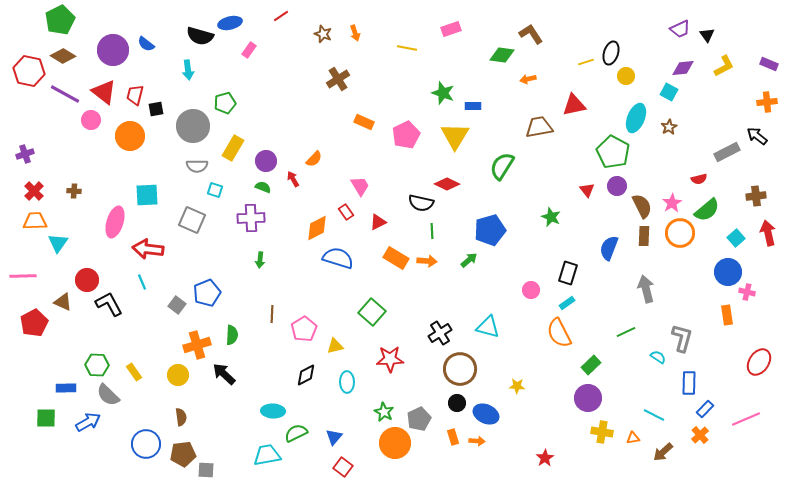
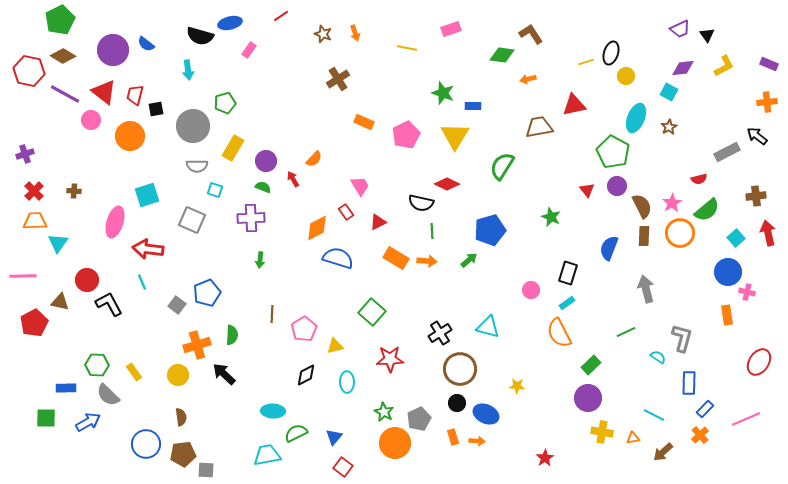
cyan square at (147, 195): rotated 15 degrees counterclockwise
brown triangle at (63, 302): moved 3 px left; rotated 12 degrees counterclockwise
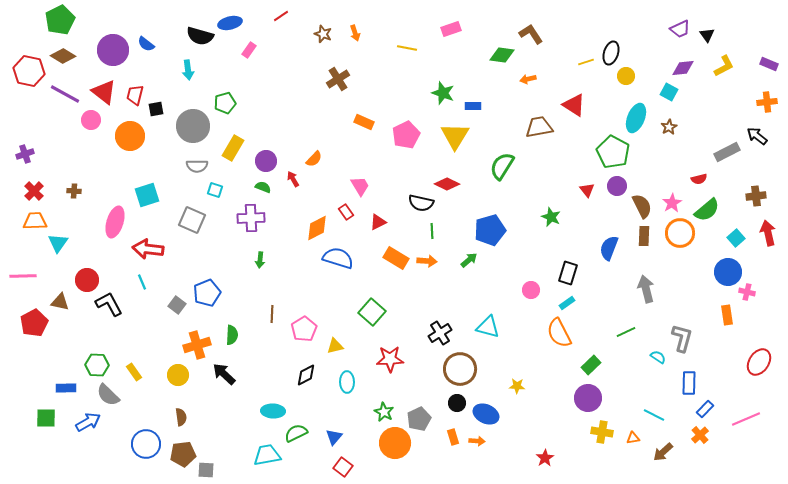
red triangle at (574, 105): rotated 45 degrees clockwise
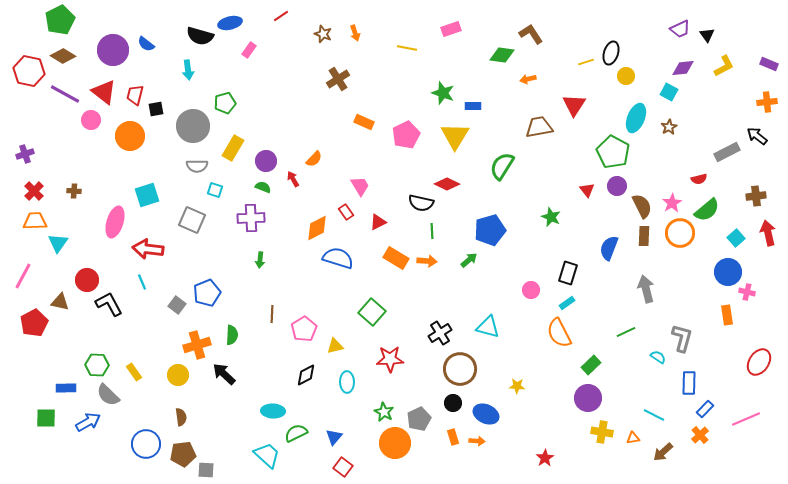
red triangle at (574, 105): rotated 30 degrees clockwise
pink line at (23, 276): rotated 60 degrees counterclockwise
black circle at (457, 403): moved 4 px left
cyan trapezoid at (267, 455): rotated 52 degrees clockwise
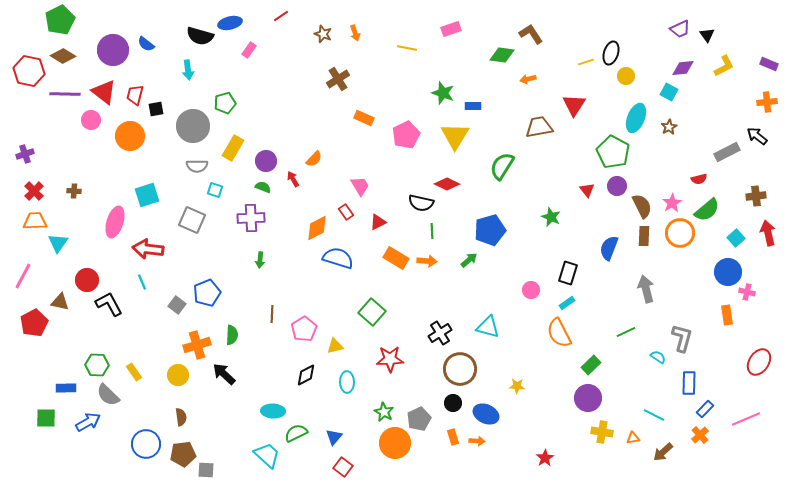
purple line at (65, 94): rotated 28 degrees counterclockwise
orange rectangle at (364, 122): moved 4 px up
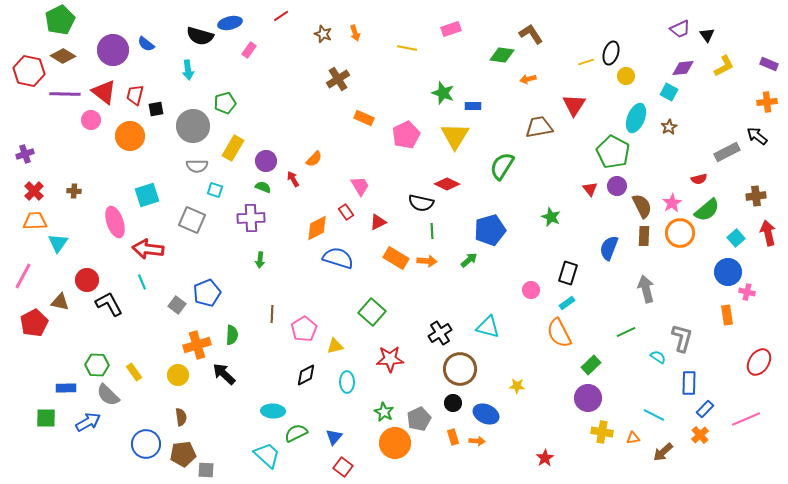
red triangle at (587, 190): moved 3 px right, 1 px up
pink ellipse at (115, 222): rotated 36 degrees counterclockwise
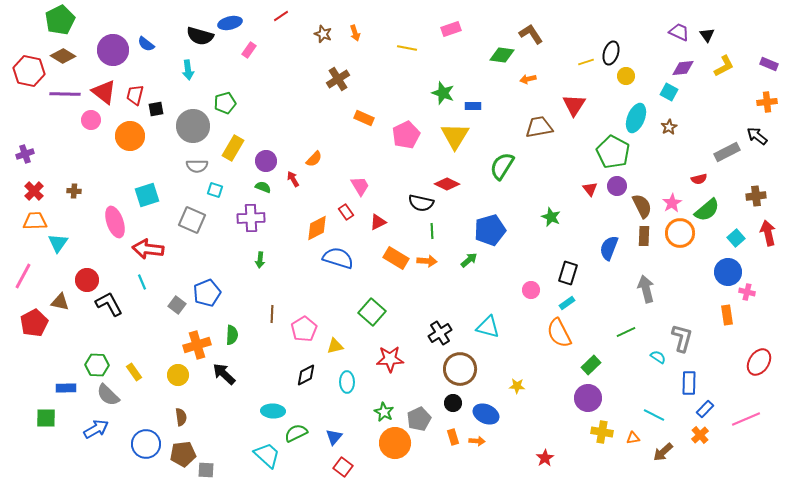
purple trapezoid at (680, 29): moved 1 px left, 3 px down; rotated 130 degrees counterclockwise
blue arrow at (88, 422): moved 8 px right, 7 px down
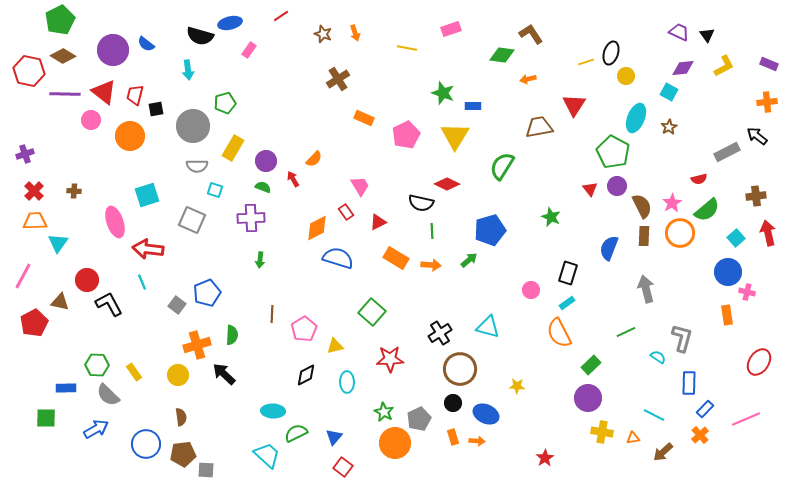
orange arrow at (427, 261): moved 4 px right, 4 px down
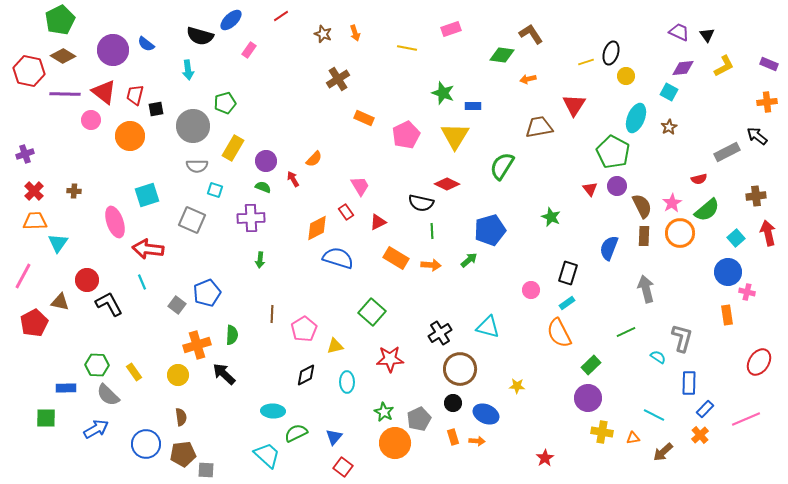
blue ellipse at (230, 23): moved 1 px right, 3 px up; rotated 30 degrees counterclockwise
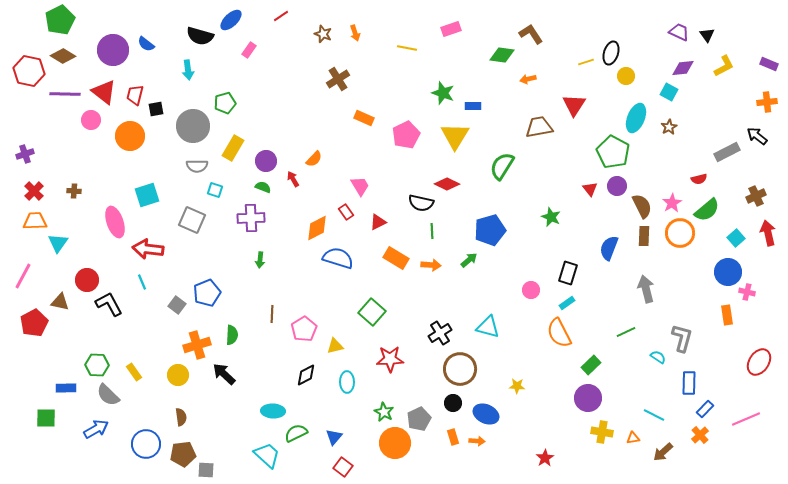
brown cross at (756, 196): rotated 18 degrees counterclockwise
